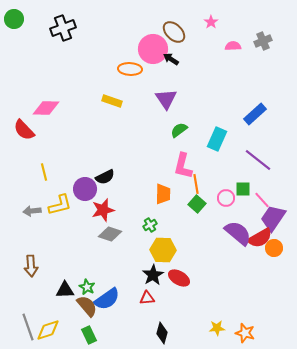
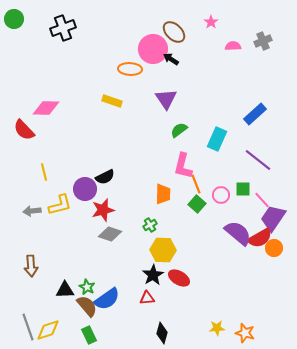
orange line at (196, 184): rotated 12 degrees counterclockwise
pink circle at (226, 198): moved 5 px left, 3 px up
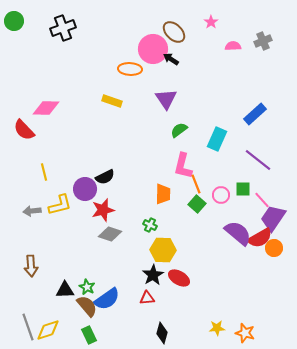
green circle at (14, 19): moved 2 px down
green cross at (150, 225): rotated 32 degrees counterclockwise
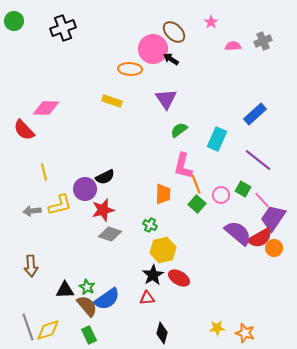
green square at (243, 189): rotated 28 degrees clockwise
yellow hexagon at (163, 250): rotated 15 degrees counterclockwise
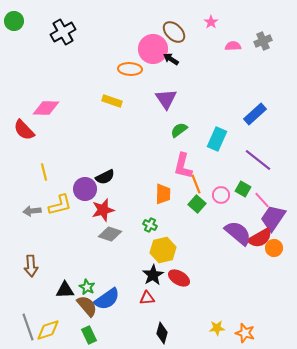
black cross at (63, 28): moved 4 px down; rotated 10 degrees counterclockwise
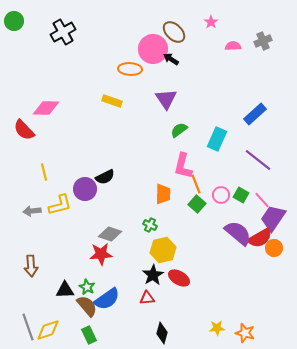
green square at (243, 189): moved 2 px left, 6 px down
red star at (103, 210): moved 2 px left, 44 px down; rotated 10 degrees clockwise
